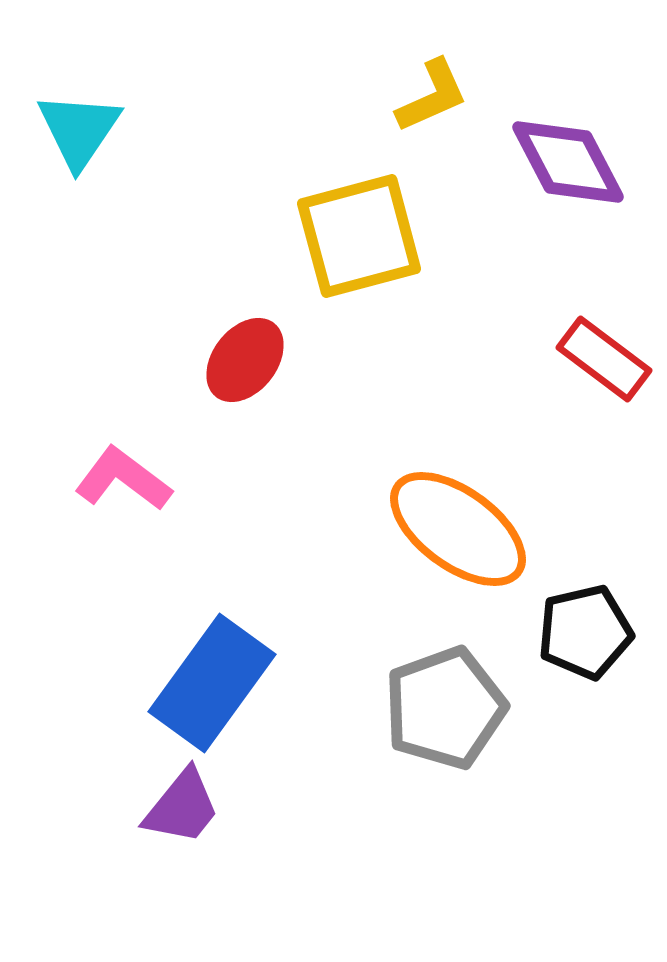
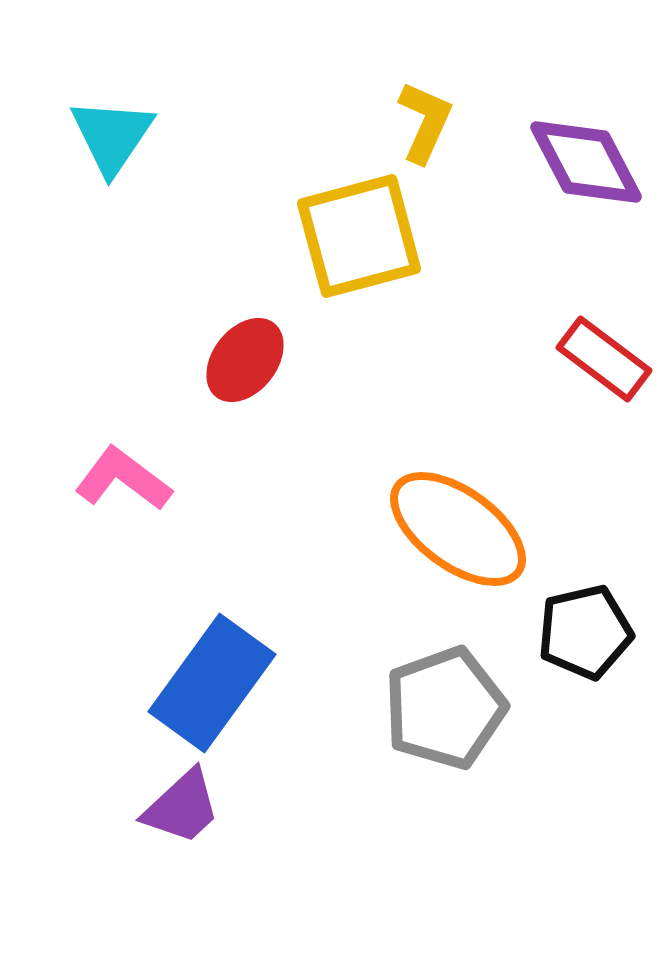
yellow L-shape: moved 7 px left, 26 px down; rotated 42 degrees counterclockwise
cyan triangle: moved 33 px right, 6 px down
purple diamond: moved 18 px right
purple trapezoid: rotated 8 degrees clockwise
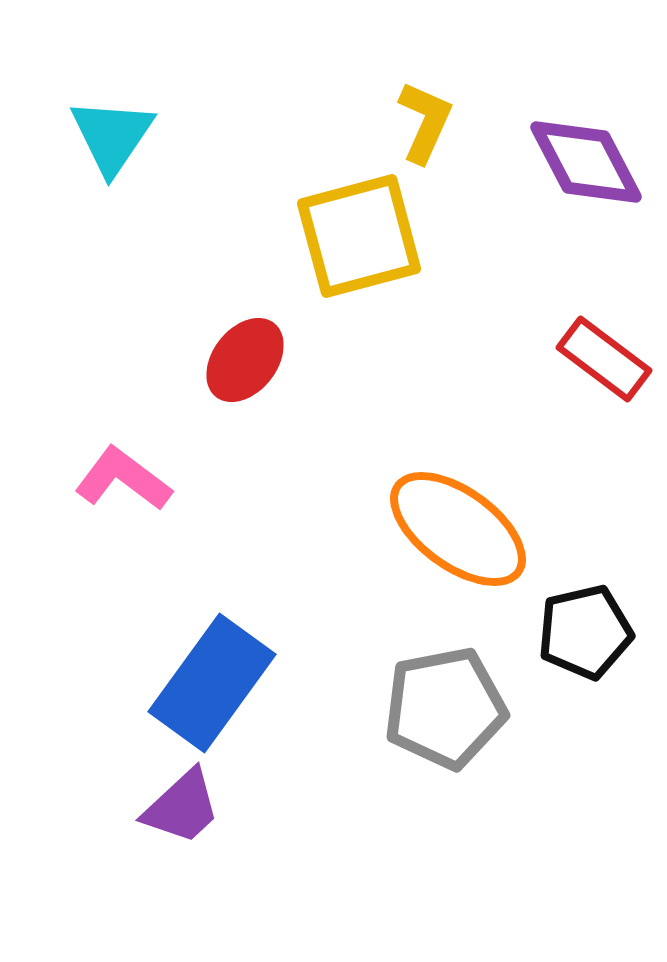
gray pentagon: rotated 9 degrees clockwise
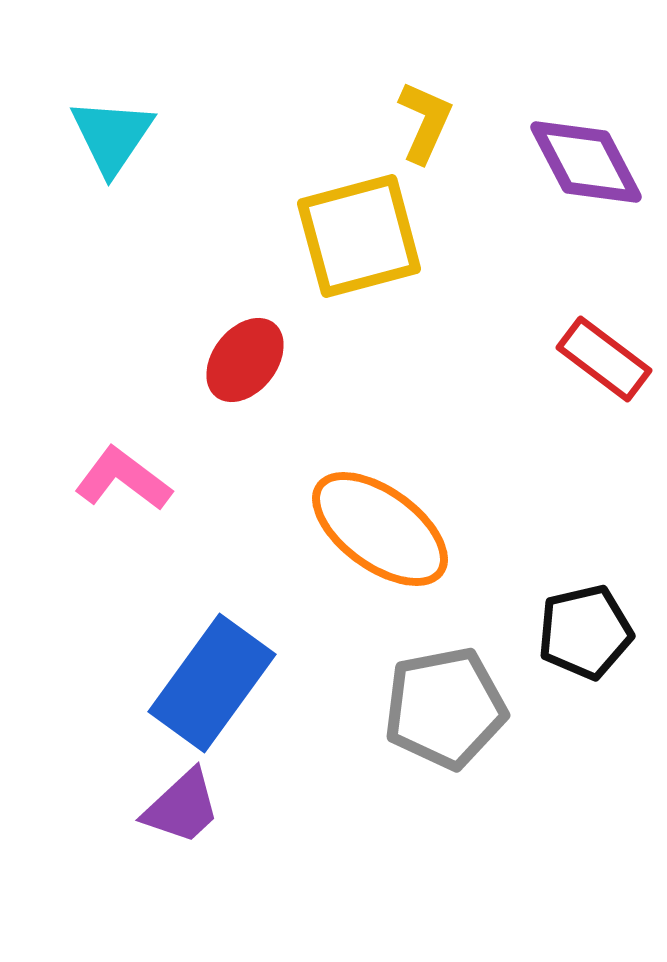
orange ellipse: moved 78 px left
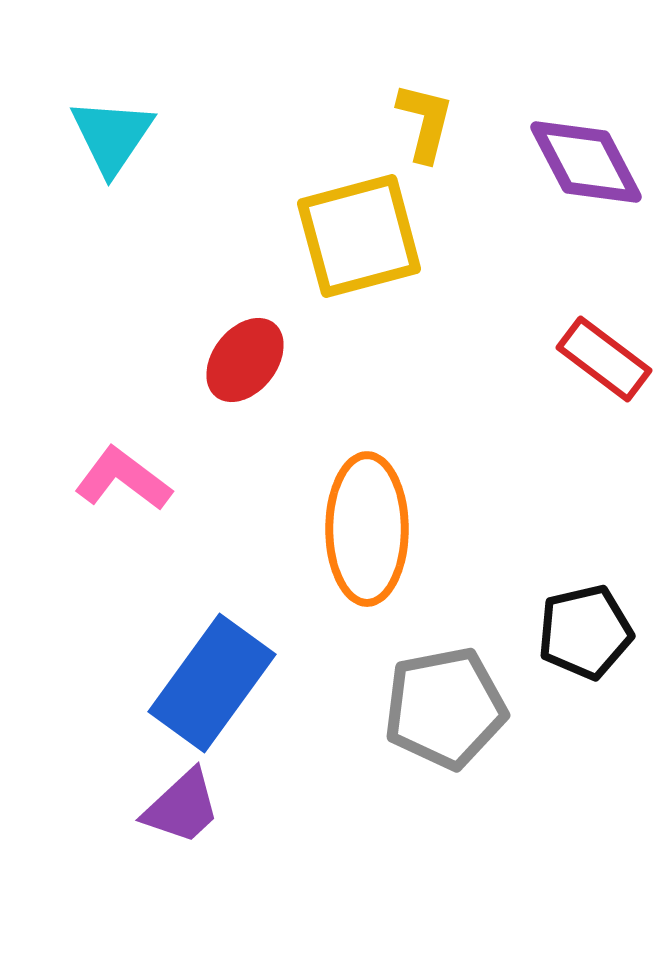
yellow L-shape: rotated 10 degrees counterclockwise
orange ellipse: moved 13 px left; rotated 54 degrees clockwise
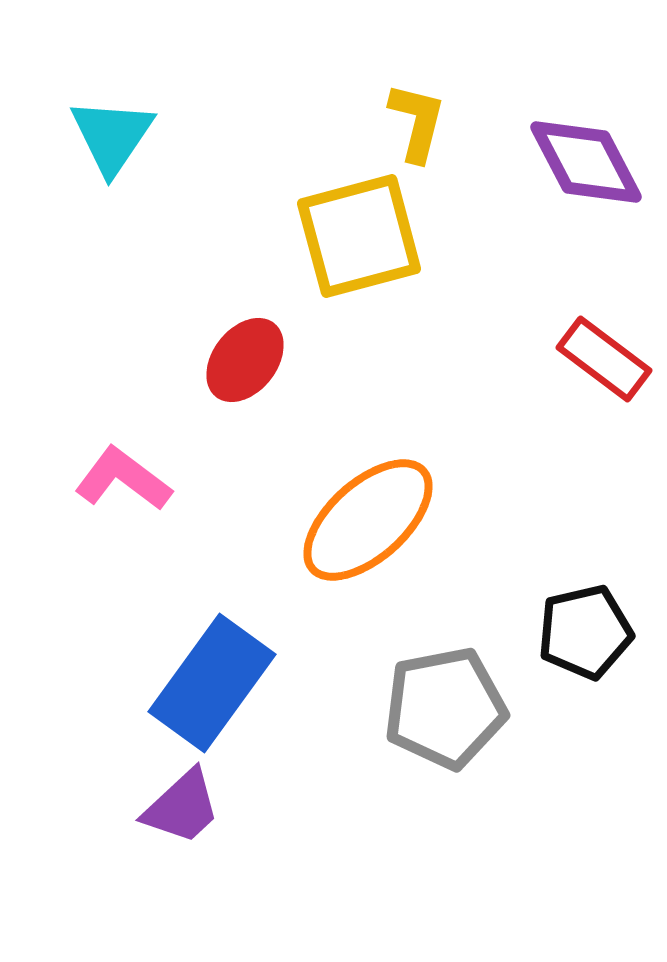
yellow L-shape: moved 8 px left
orange ellipse: moved 1 px right, 9 px up; rotated 48 degrees clockwise
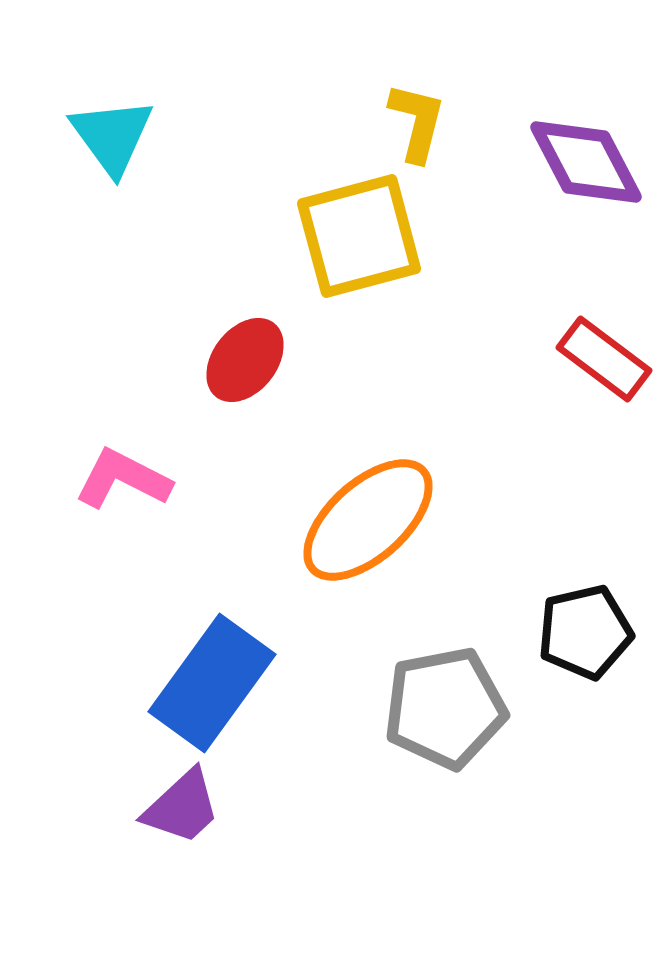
cyan triangle: rotated 10 degrees counterclockwise
pink L-shape: rotated 10 degrees counterclockwise
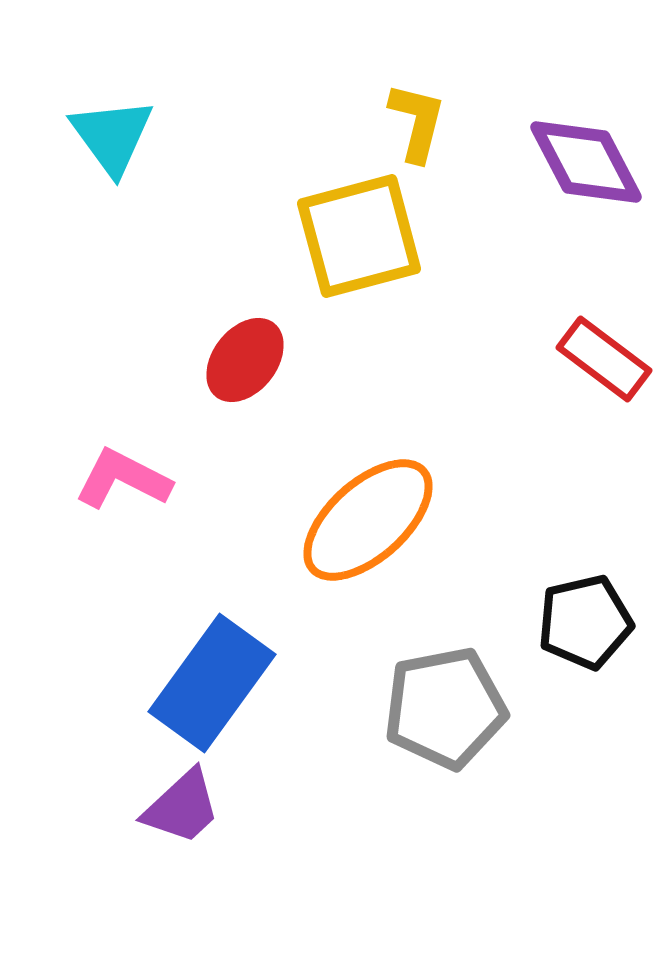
black pentagon: moved 10 px up
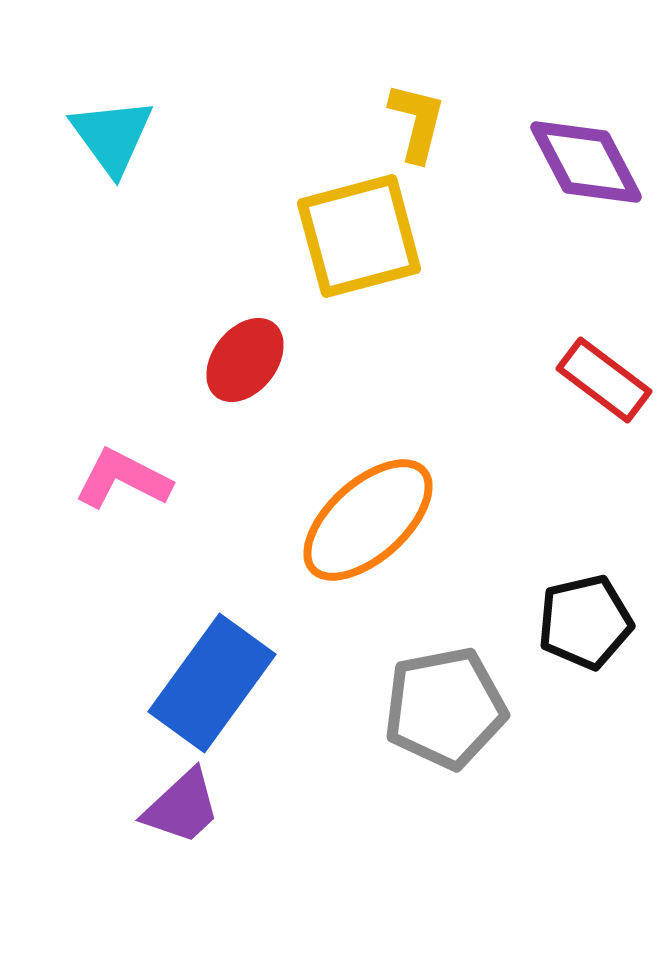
red rectangle: moved 21 px down
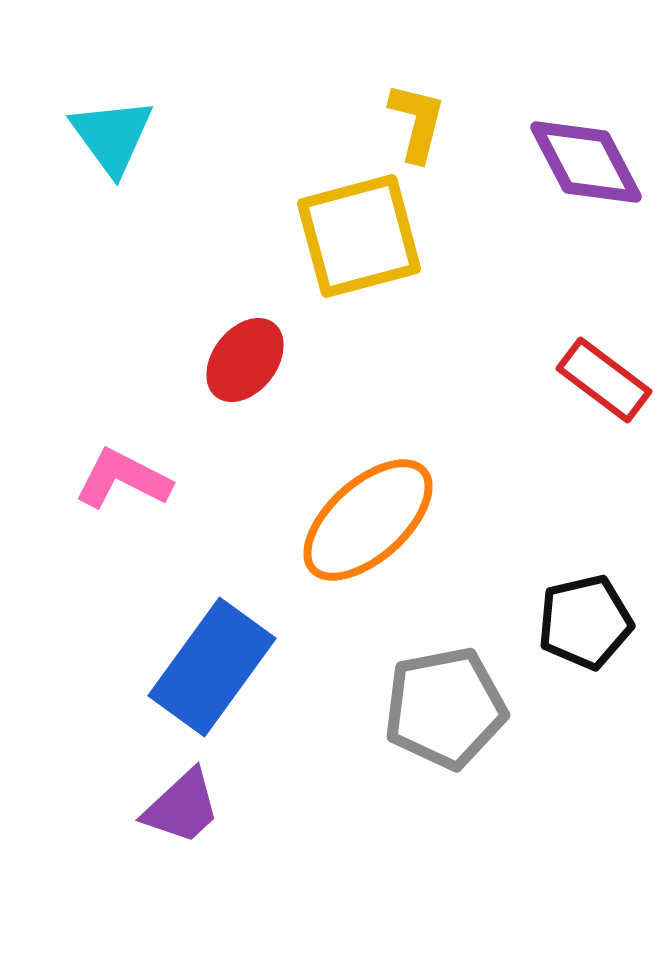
blue rectangle: moved 16 px up
